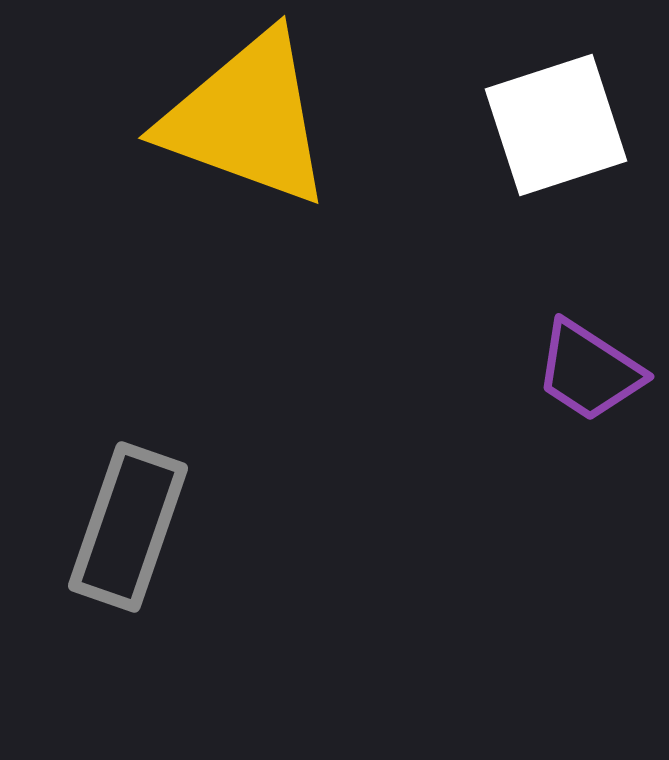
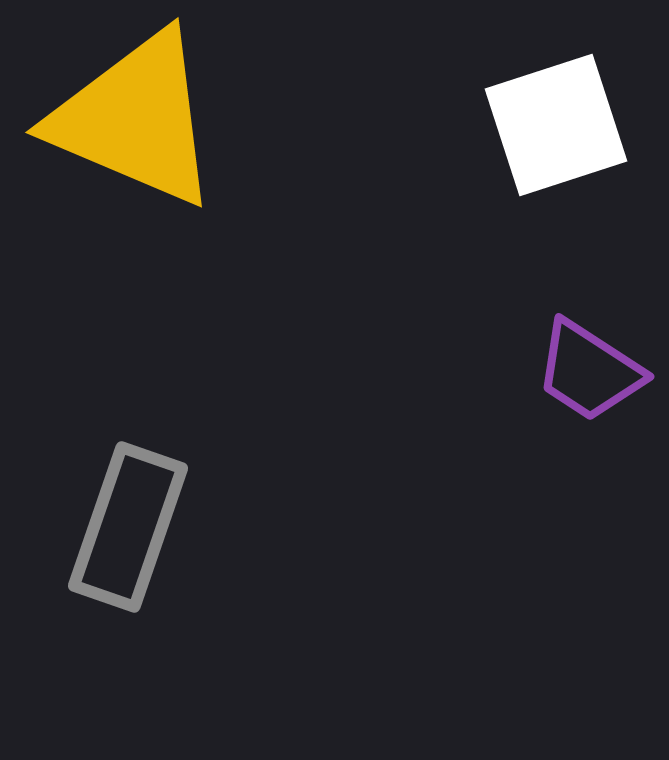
yellow triangle: moved 112 px left; rotated 3 degrees clockwise
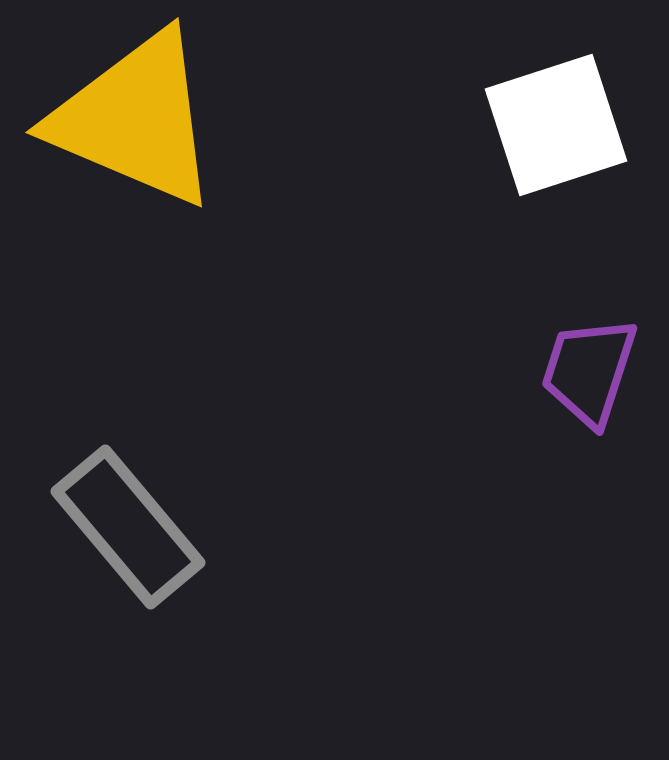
purple trapezoid: rotated 75 degrees clockwise
gray rectangle: rotated 59 degrees counterclockwise
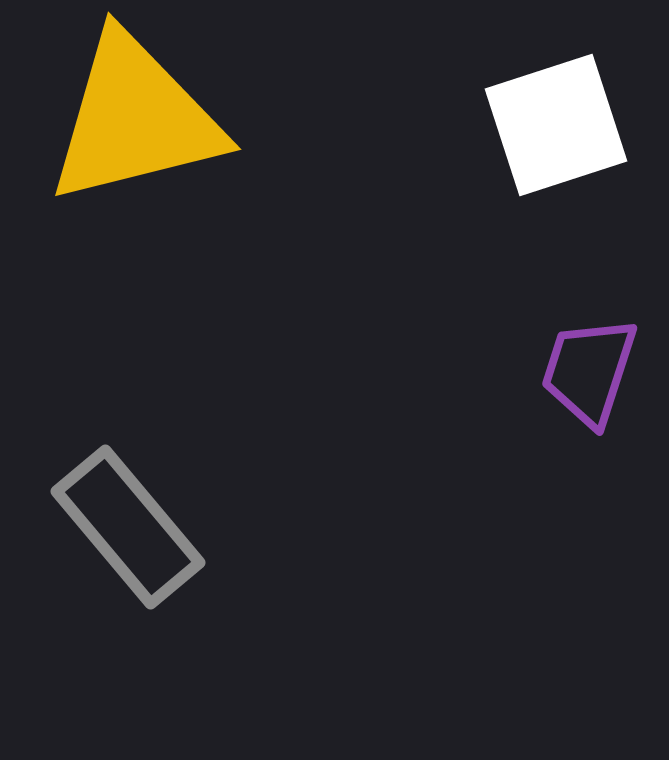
yellow triangle: rotated 37 degrees counterclockwise
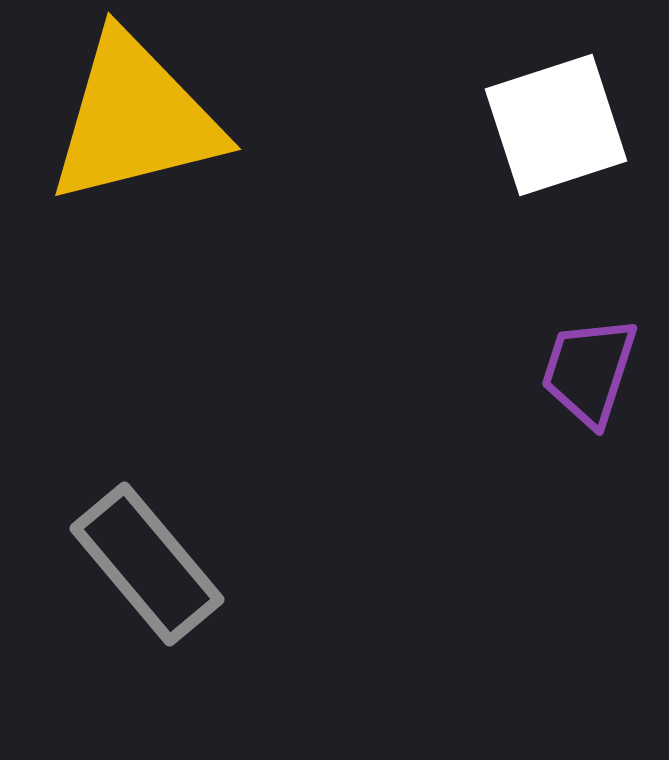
gray rectangle: moved 19 px right, 37 px down
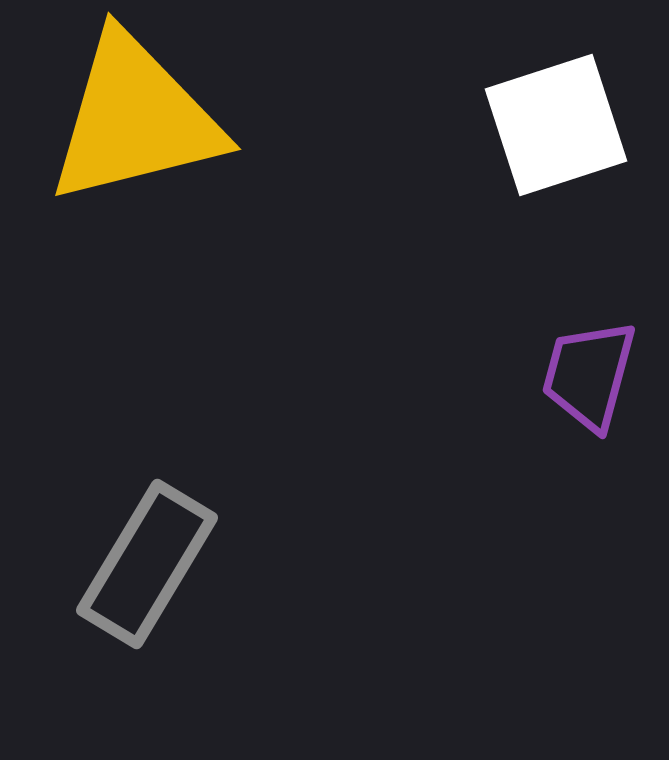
purple trapezoid: moved 4 px down; rotated 3 degrees counterclockwise
gray rectangle: rotated 71 degrees clockwise
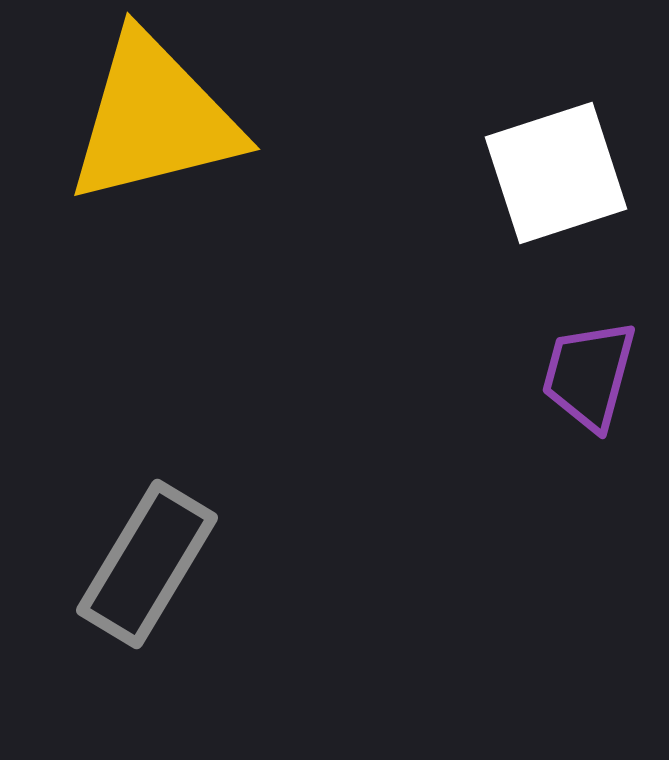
yellow triangle: moved 19 px right
white square: moved 48 px down
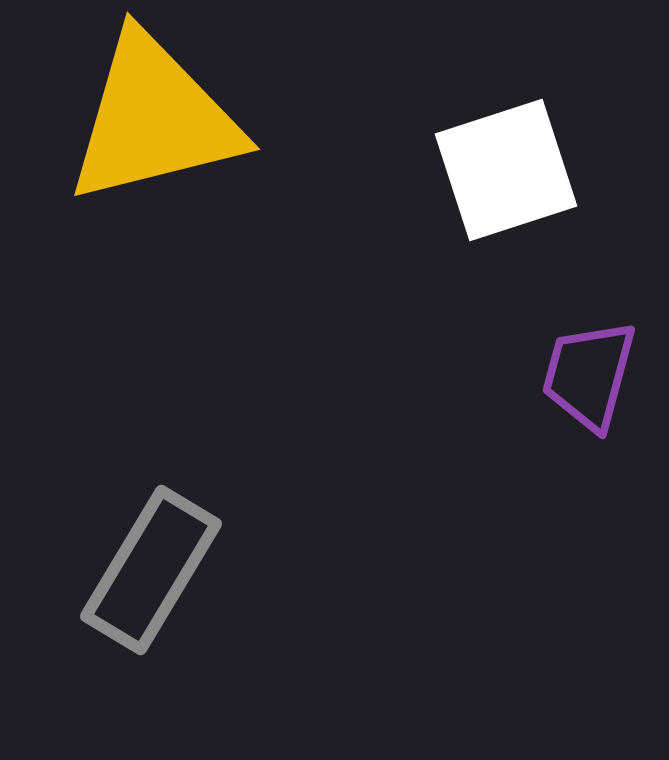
white square: moved 50 px left, 3 px up
gray rectangle: moved 4 px right, 6 px down
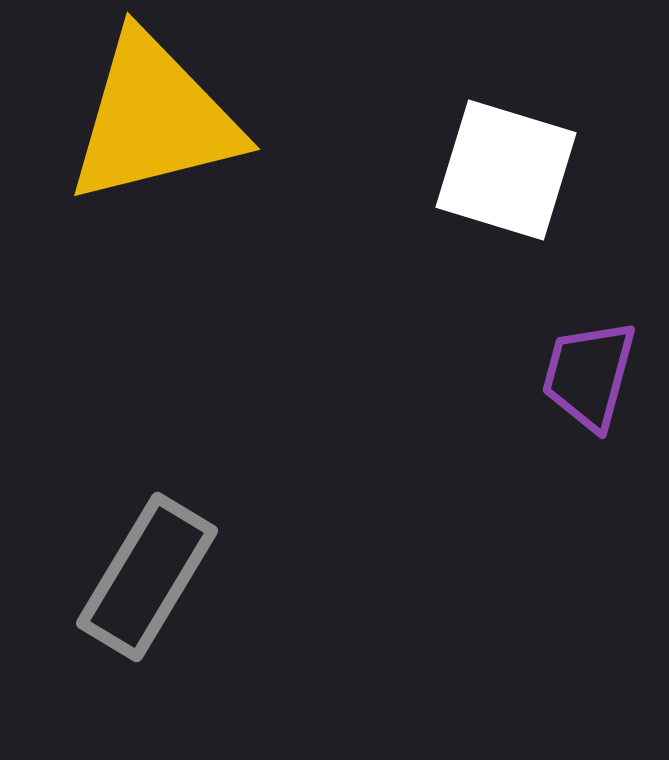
white square: rotated 35 degrees clockwise
gray rectangle: moved 4 px left, 7 px down
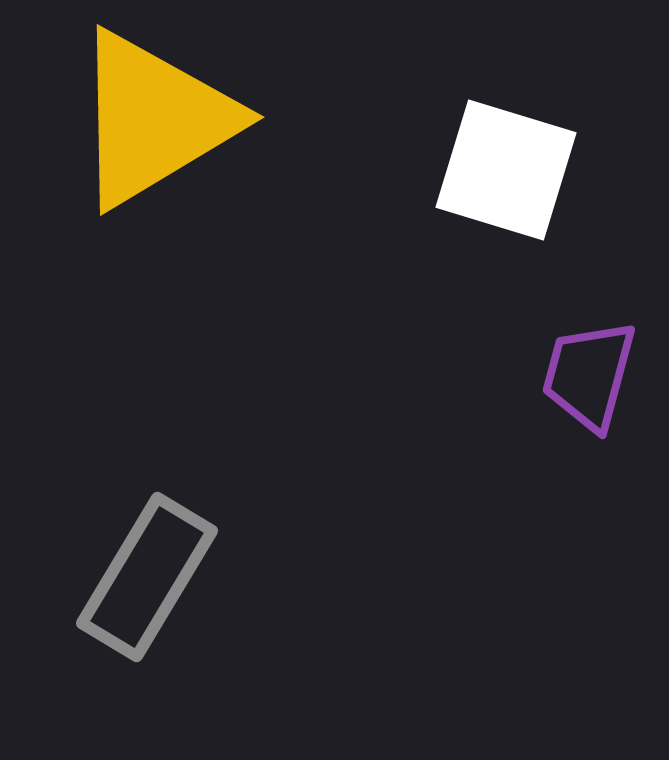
yellow triangle: rotated 17 degrees counterclockwise
